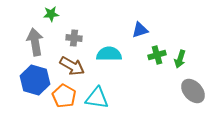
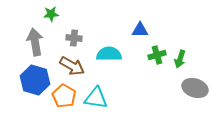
blue triangle: rotated 18 degrees clockwise
gray ellipse: moved 2 px right, 3 px up; rotated 30 degrees counterclockwise
cyan triangle: moved 1 px left
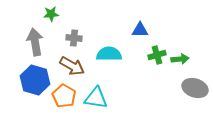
green arrow: rotated 114 degrees counterclockwise
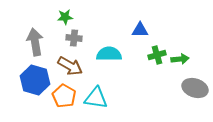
green star: moved 14 px right, 3 px down
brown arrow: moved 2 px left
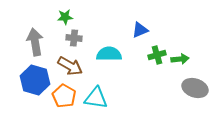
blue triangle: rotated 24 degrees counterclockwise
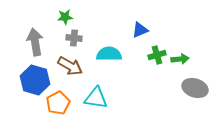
orange pentagon: moved 6 px left, 7 px down; rotated 15 degrees clockwise
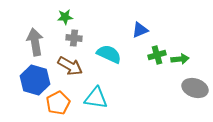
cyan semicircle: rotated 25 degrees clockwise
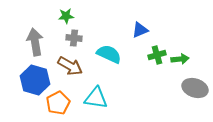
green star: moved 1 px right, 1 px up
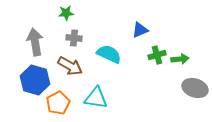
green star: moved 3 px up
